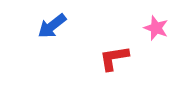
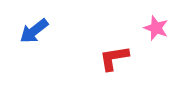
blue arrow: moved 18 px left, 5 px down
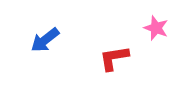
blue arrow: moved 11 px right, 9 px down
